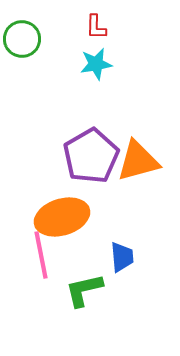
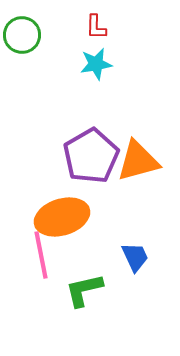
green circle: moved 4 px up
blue trapezoid: moved 13 px right; rotated 20 degrees counterclockwise
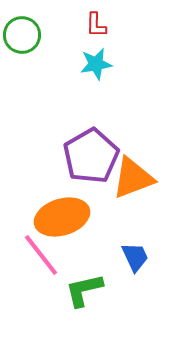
red L-shape: moved 2 px up
orange triangle: moved 5 px left, 17 px down; rotated 6 degrees counterclockwise
pink line: rotated 27 degrees counterclockwise
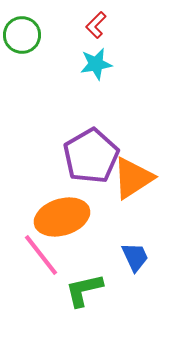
red L-shape: rotated 44 degrees clockwise
orange triangle: rotated 12 degrees counterclockwise
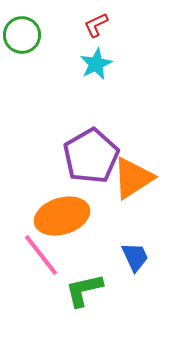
red L-shape: rotated 20 degrees clockwise
cyan star: rotated 16 degrees counterclockwise
orange ellipse: moved 1 px up
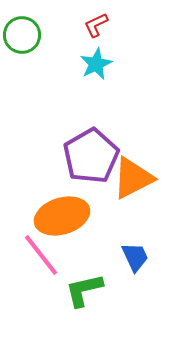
orange triangle: rotated 6 degrees clockwise
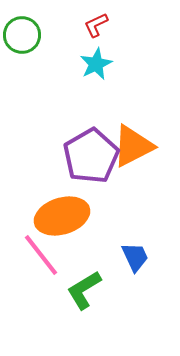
orange triangle: moved 32 px up
green L-shape: rotated 18 degrees counterclockwise
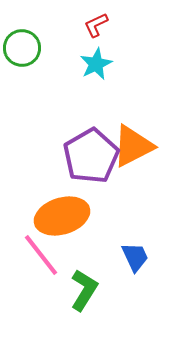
green circle: moved 13 px down
green L-shape: rotated 153 degrees clockwise
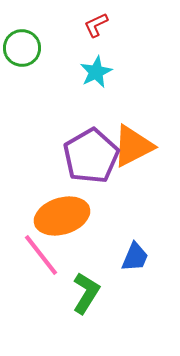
cyan star: moved 8 px down
blue trapezoid: rotated 48 degrees clockwise
green L-shape: moved 2 px right, 3 px down
